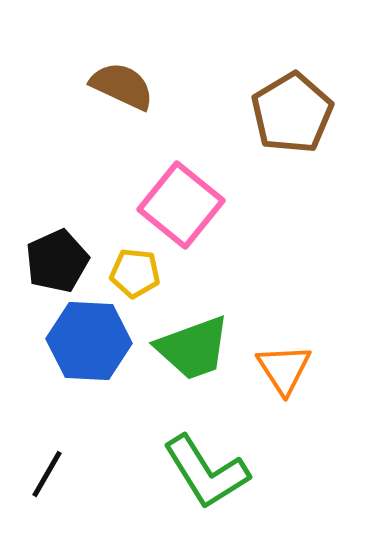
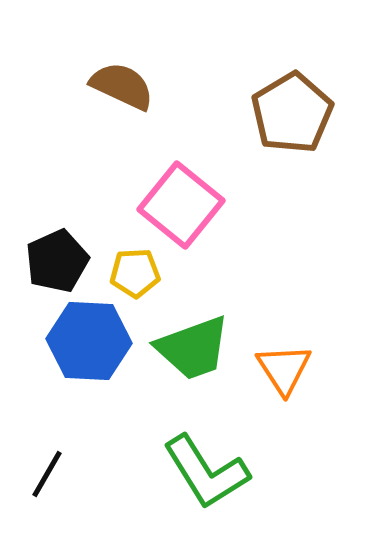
yellow pentagon: rotated 9 degrees counterclockwise
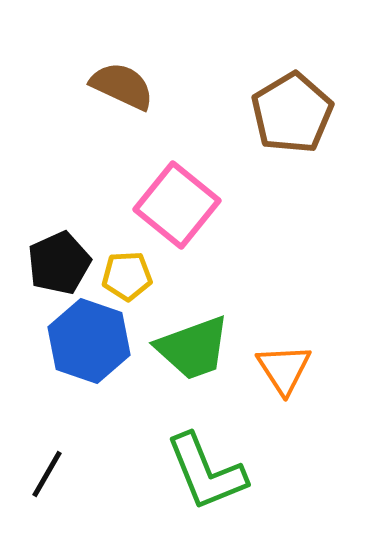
pink square: moved 4 px left
black pentagon: moved 2 px right, 2 px down
yellow pentagon: moved 8 px left, 3 px down
blue hexagon: rotated 16 degrees clockwise
green L-shape: rotated 10 degrees clockwise
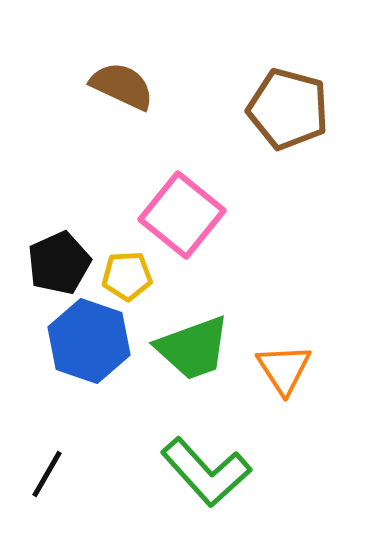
brown pentagon: moved 4 px left, 4 px up; rotated 26 degrees counterclockwise
pink square: moved 5 px right, 10 px down
green L-shape: rotated 20 degrees counterclockwise
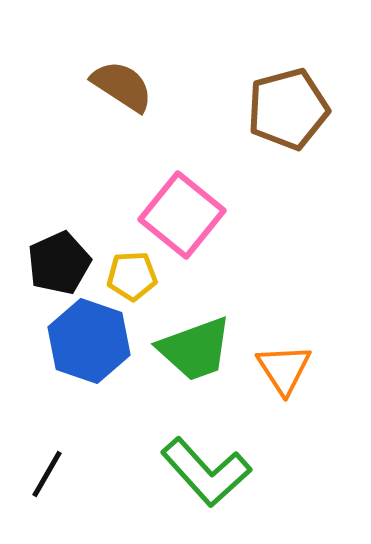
brown semicircle: rotated 8 degrees clockwise
brown pentagon: rotated 30 degrees counterclockwise
yellow pentagon: moved 5 px right
green trapezoid: moved 2 px right, 1 px down
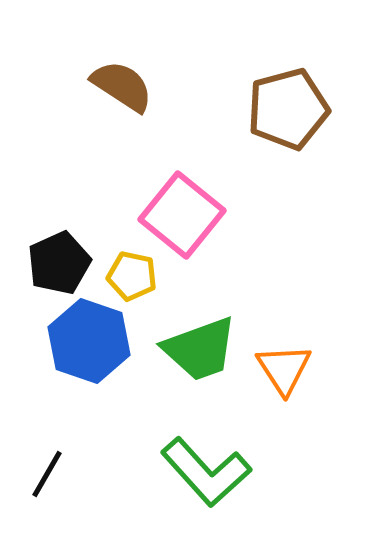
yellow pentagon: rotated 15 degrees clockwise
green trapezoid: moved 5 px right
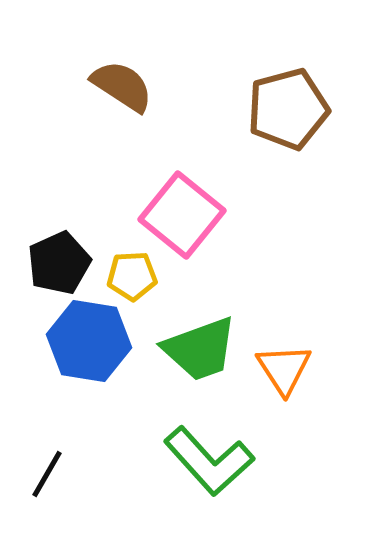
yellow pentagon: rotated 15 degrees counterclockwise
blue hexagon: rotated 10 degrees counterclockwise
green L-shape: moved 3 px right, 11 px up
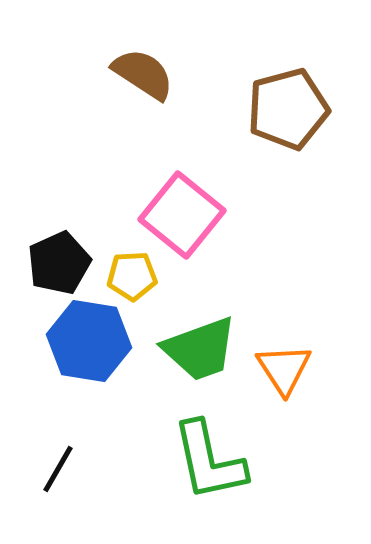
brown semicircle: moved 21 px right, 12 px up
green L-shape: rotated 30 degrees clockwise
black line: moved 11 px right, 5 px up
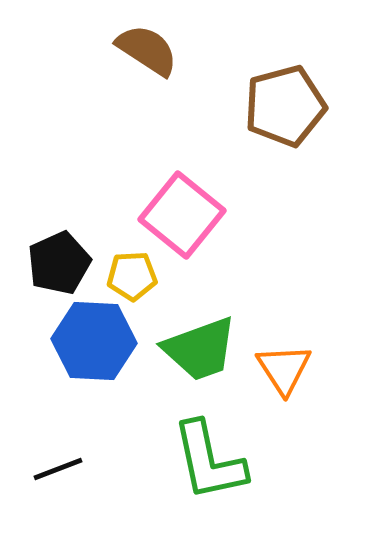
brown semicircle: moved 4 px right, 24 px up
brown pentagon: moved 3 px left, 3 px up
blue hexagon: moved 5 px right; rotated 6 degrees counterclockwise
black line: rotated 39 degrees clockwise
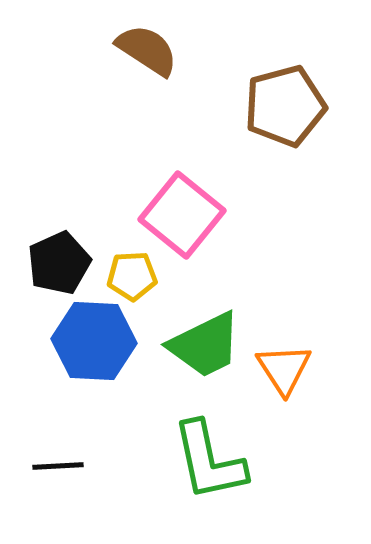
green trapezoid: moved 5 px right, 4 px up; rotated 6 degrees counterclockwise
black line: moved 3 px up; rotated 18 degrees clockwise
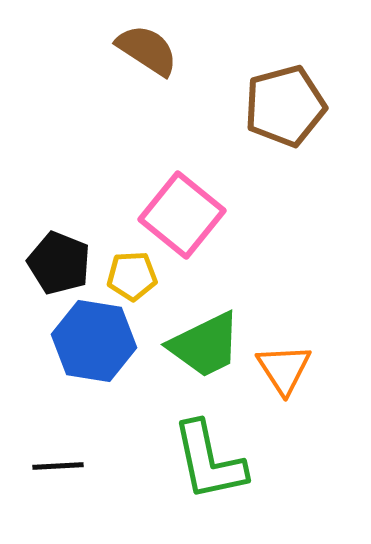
black pentagon: rotated 26 degrees counterclockwise
blue hexagon: rotated 6 degrees clockwise
